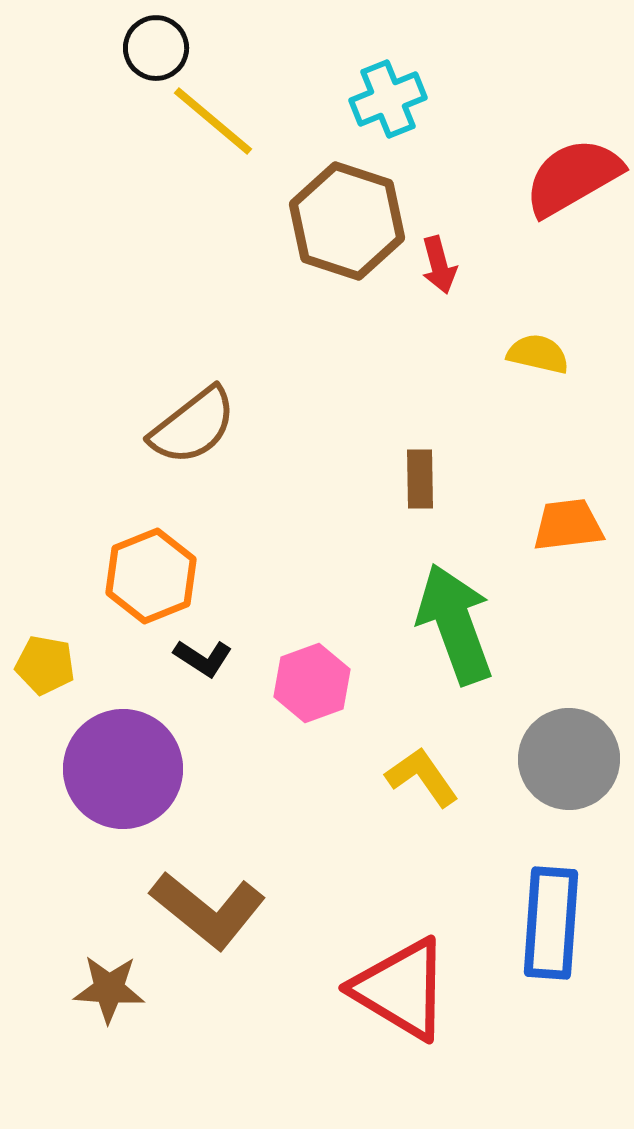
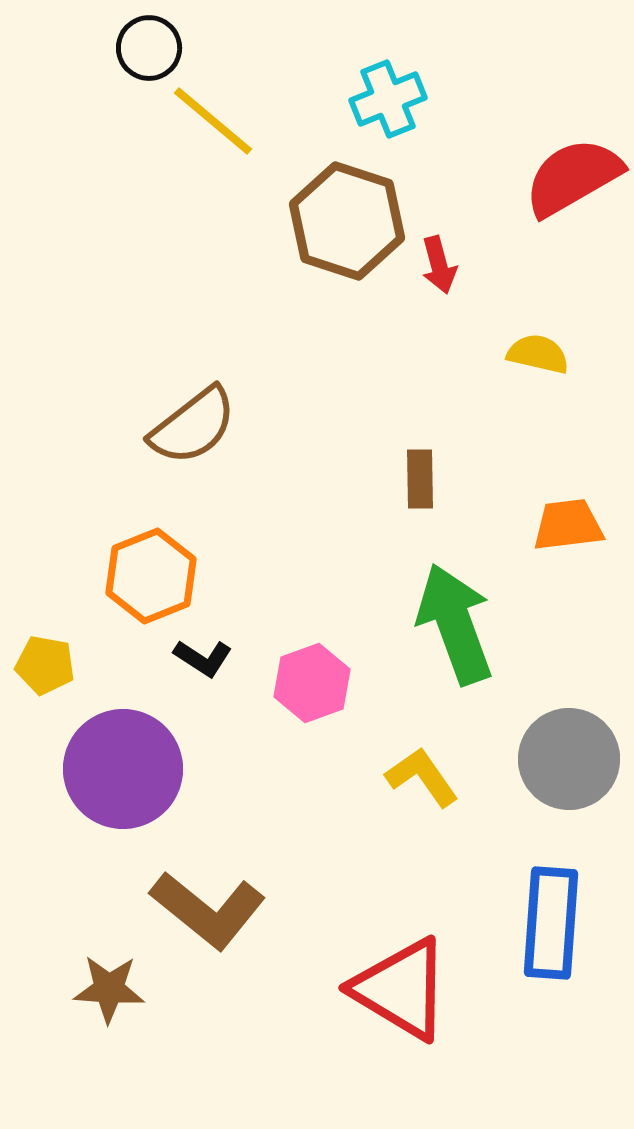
black circle: moved 7 px left
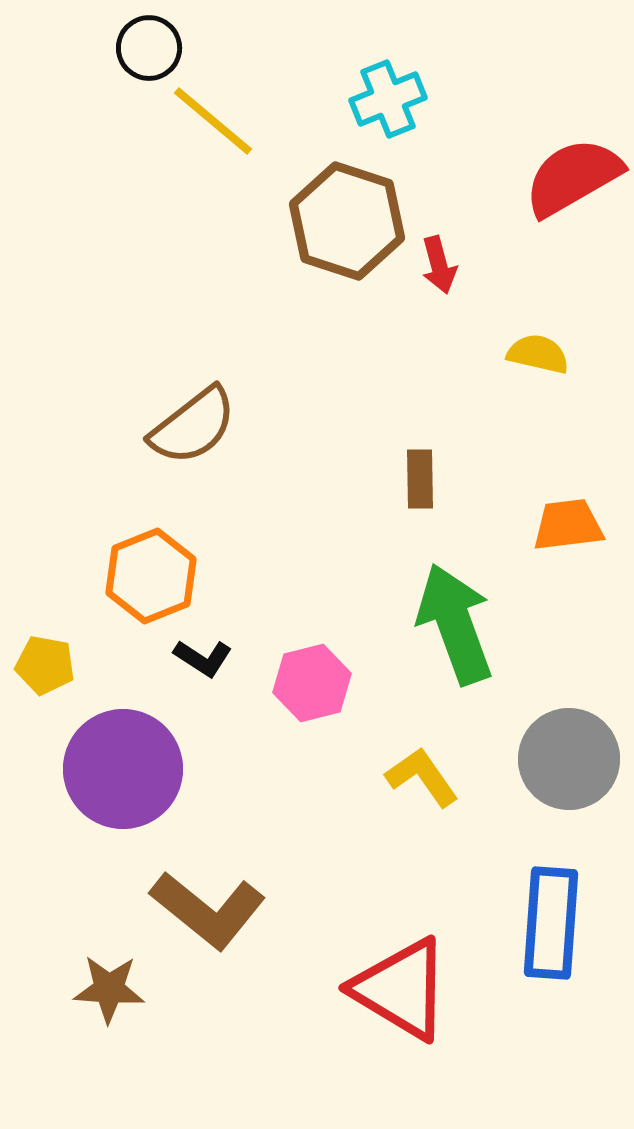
pink hexagon: rotated 6 degrees clockwise
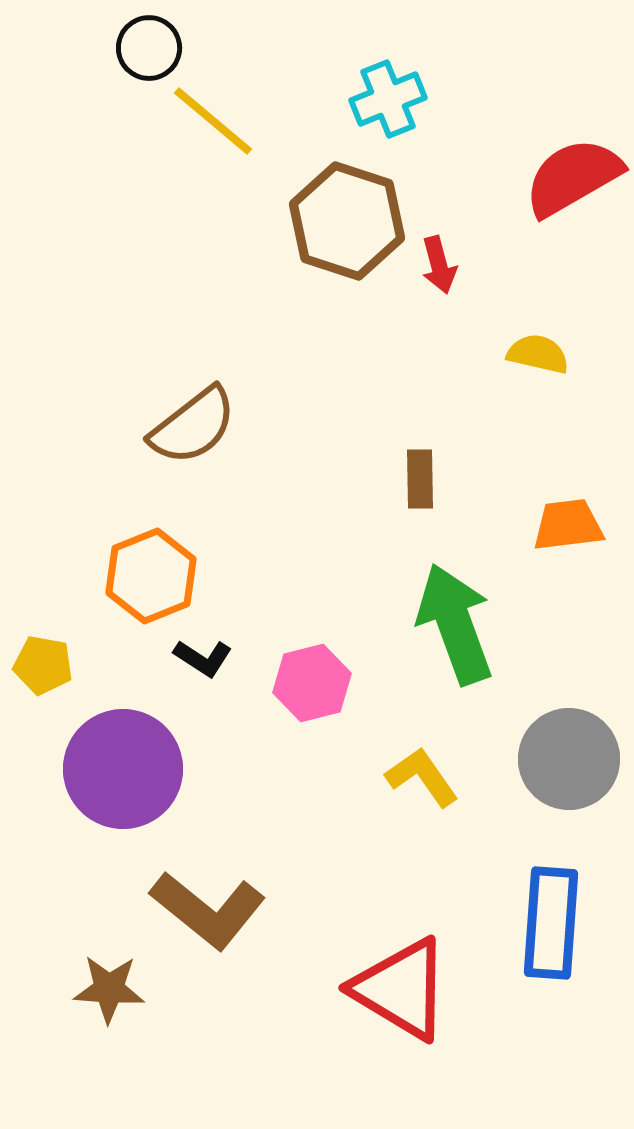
yellow pentagon: moved 2 px left
